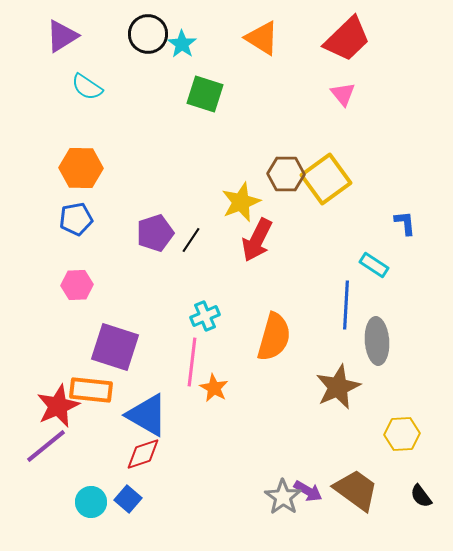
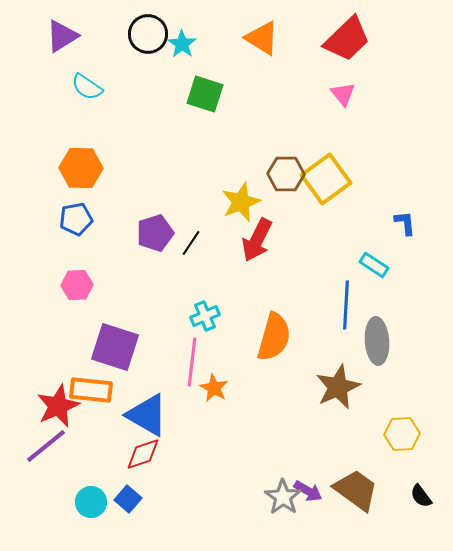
black line: moved 3 px down
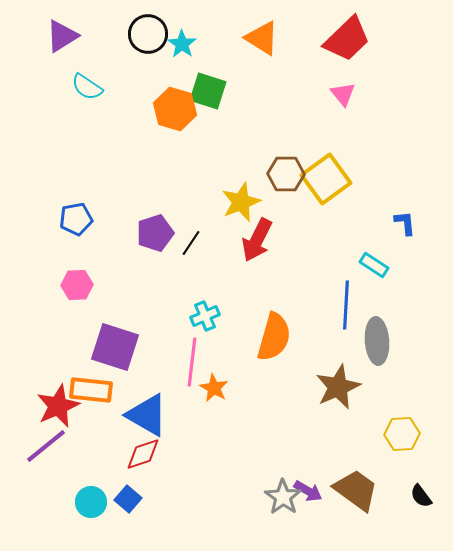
green square: moved 3 px right, 3 px up
orange hexagon: moved 94 px right, 59 px up; rotated 15 degrees clockwise
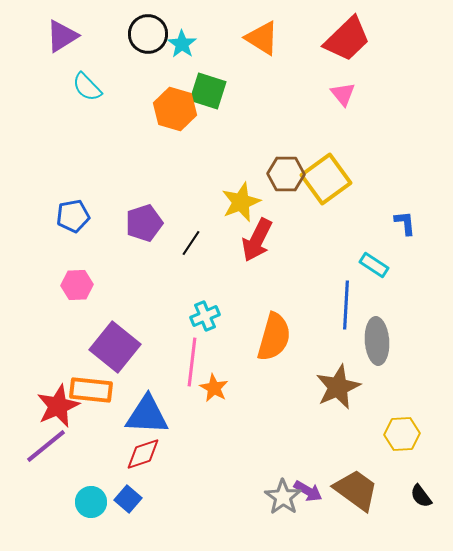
cyan semicircle: rotated 12 degrees clockwise
blue pentagon: moved 3 px left, 3 px up
purple pentagon: moved 11 px left, 10 px up
purple square: rotated 21 degrees clockwise
blue triangle: rotated 27 degrees counterclockwise
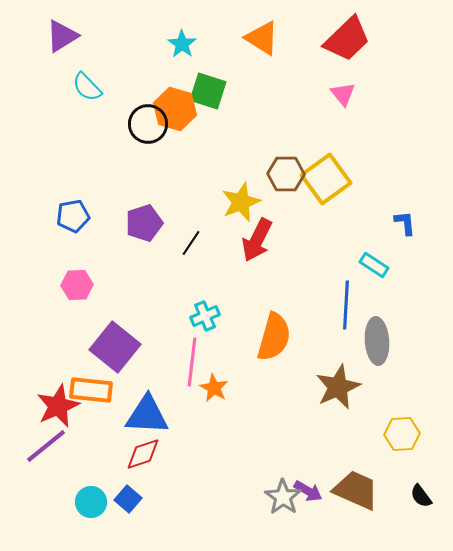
black circle: moved 90 px down
brown trapezoid: rotated 12 degrees counterclockwise
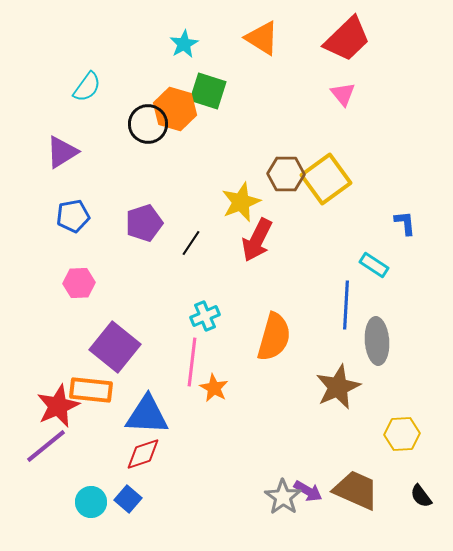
purple triangle: moved 116 px down
cyan star: moved 2 px right; rotated 8 degrees clockwise
cyan semicircle: rotated 100 degrees counterclockwise
pink hexagon: moved 2 px right, 2 px up
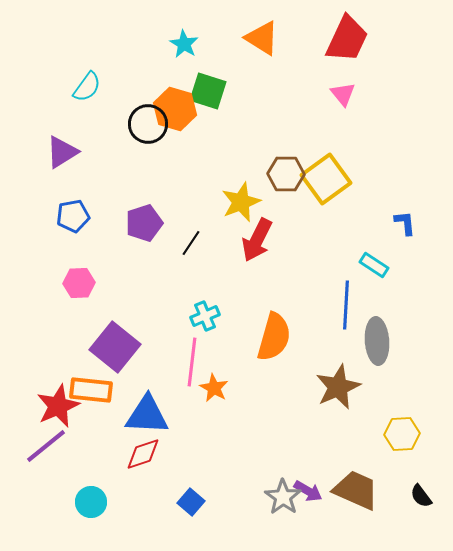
red trapezoid: rotated 21 degrees counterclockwise
cyan star: rotated 12 degrees counterclockwise
blue square: moved 63 px right, 3 px down
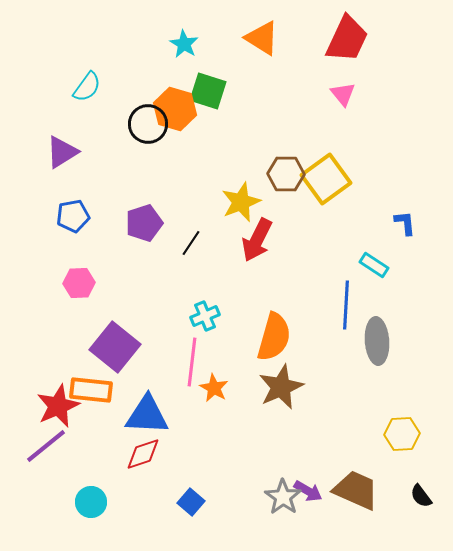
brown star: moved 57 px left
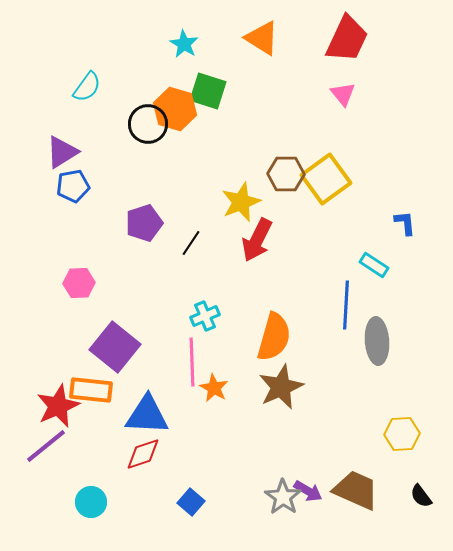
blue pentagon: moved 30 px up
pink line: rotated 9 degrees counterclockwise
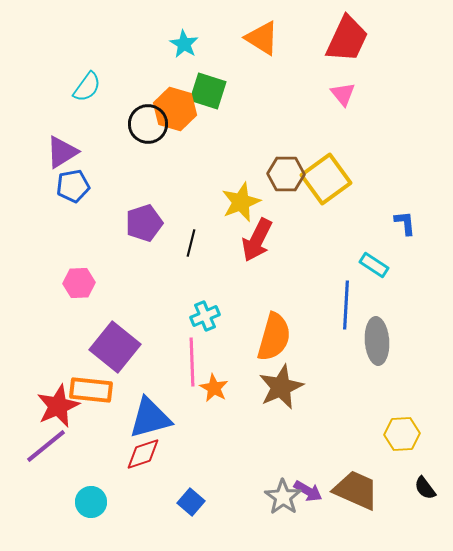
black line: rotated 20 degrees counterclockwise
blue triangle: moved 3 px right, 3 px down; rotated 18 degrees counterclockwise
black semicircle: moved 4 px right, 8 px up
